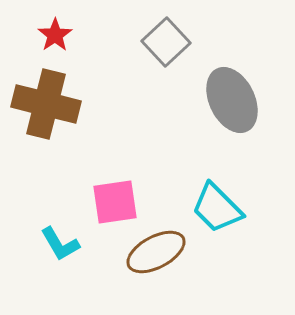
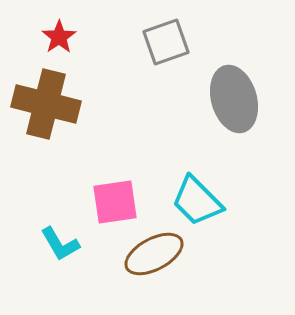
red star: moved 4 px right, 2 px down
gray square: rotated 24 degrees clockwise
gray ellipse: moved 2 px right, 1 px up; rotated 10 degrees clockwise
cyan trapezoid: moved 20 px left, 7 px up
brown ellipse: moved 2 px left, 2 px down
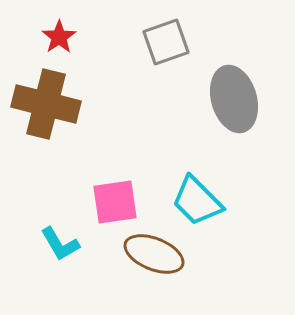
brown ellipse: rotated 50 degrees clockwise
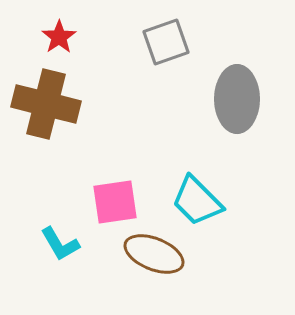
gray ellipse: moved 3 px right; rotated 16 degrees clockwise
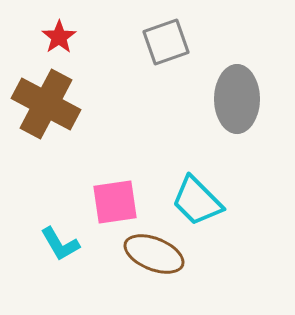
brown cross: rotated 14 degrees clockwise
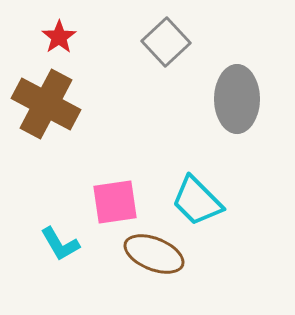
gray square: rotated 24 degrees counterclockwise
